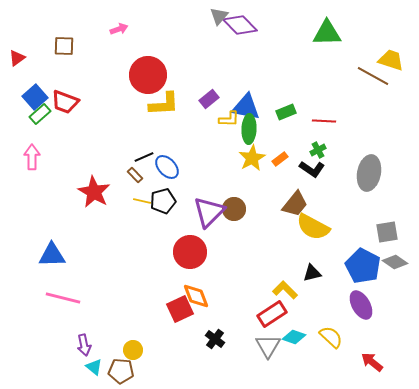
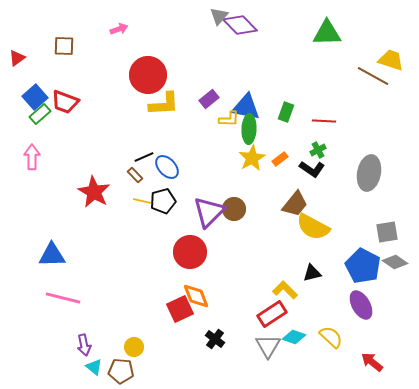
green rectangle at (286, 112): rotated 48 degrees counterclockwise
yellow circle at (133, 350): moved 1 px right, 3 px up
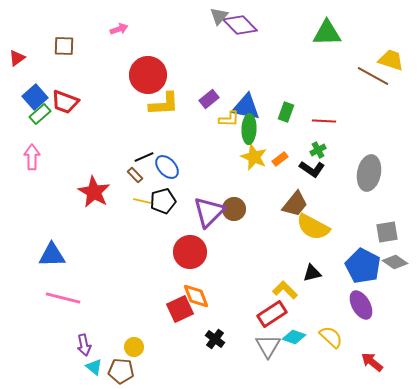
yellow star at (252, 158): moved 2 px right, 1 px up; rotated 20 degrees counterclockwise
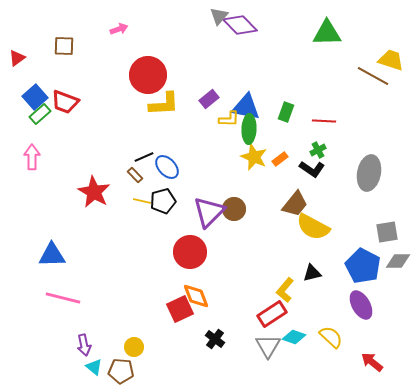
gray diamond at (395, 262): moved 3 px right, 1 px up; rotated 35 degrees counterclockwise
yellow L-shape at (285, 290): rotated 95 degrees counterclockwise
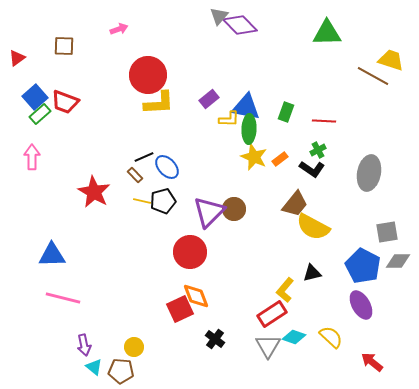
yellow L-shape at (164, 104): moved 5 px left, 1 px up
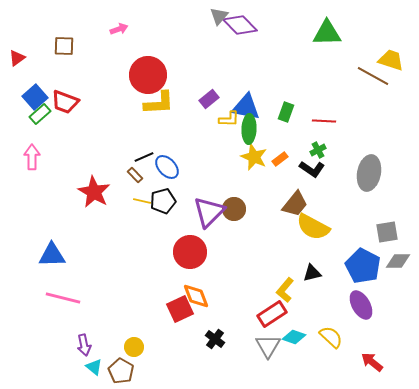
brown pentagon at (121, 371): rotated 25 degrees clockwise
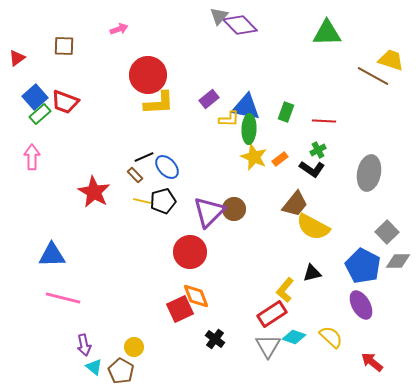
gray square at (387, 232): rotated 35 degrees counterclockwise
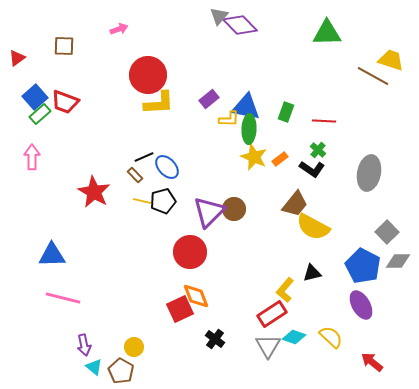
green cross at (318, 150): rotated 21 degrees counterclockwise
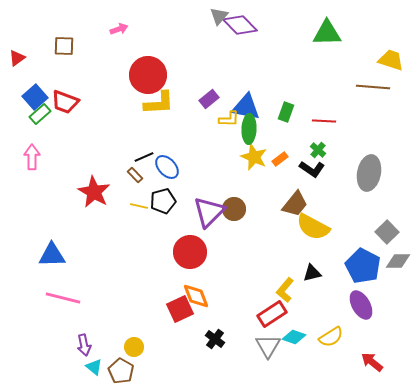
brown line at (373, 76): moved 11 px down; rotated 24 degrees counterclockwise
yellow line at (142, 201): moved 3 px left, 5 px down
yellow semicircle at (331, 337): rotated 105 degrees clockwise
